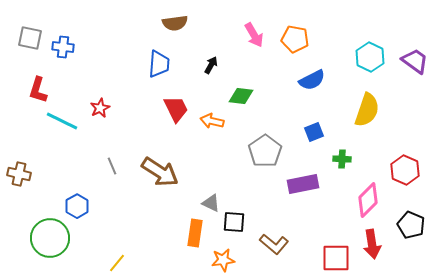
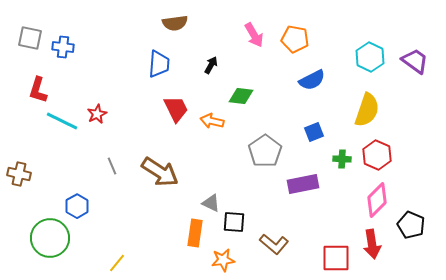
red star: moved 3 px left, 6 px down
red hexagon: moved 28 px left, 15 px up
pink diamond: moved 9 px right
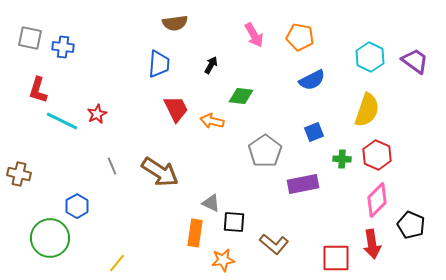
orange pentagon: moved 5 px right, 2 px up
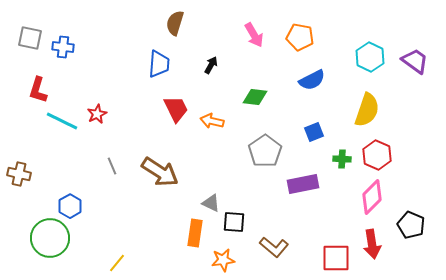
brown semicircle: rotated 115 degrees clockwise
green diamond: moved 14 px right, 1 px down
pink diamond: moved 5 px left, 3 px up
blue hexagon: moved 7 px left
brown L-shape: moved 3 px down
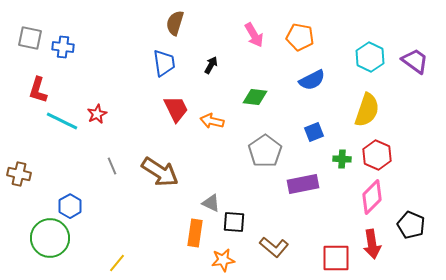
blue trapezoid: moved 5 px right, 1 px up; rotated 12 degrees counterclockwise
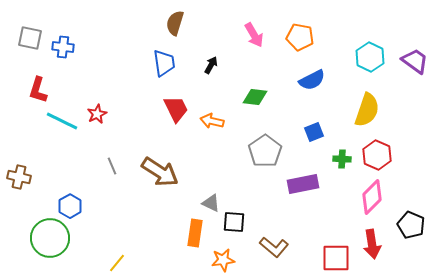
brown cross: moved 3 px down
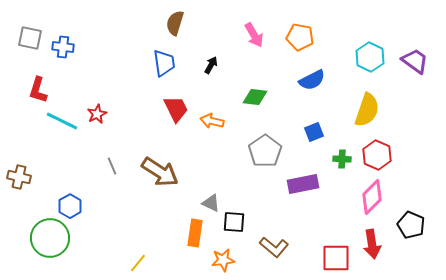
yellow line: moved 21 px right
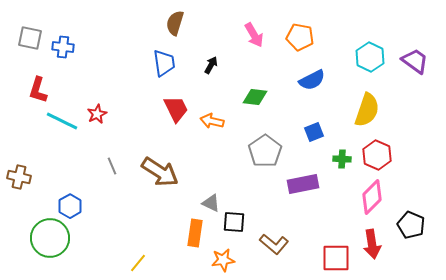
brown L-shape: moved 3 px up
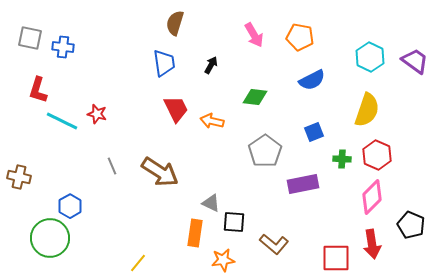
red star: rotated 30 degrees counterclockwise
